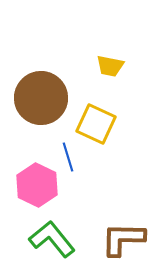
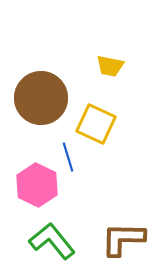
green L-shape: moved 2 px down
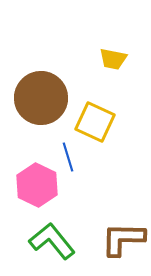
yellow trapezoid: moved 3 px right, 7 px up
yellow square: moved 1 px left, 2 px up
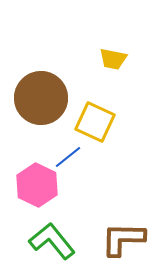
blue line: rotated 68 degrees clockwise
